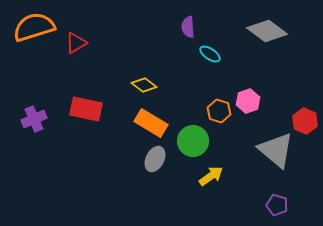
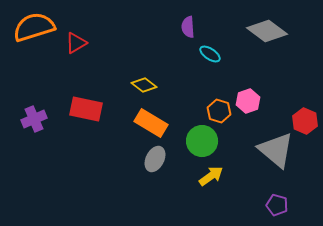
green circle: moved 9 px right
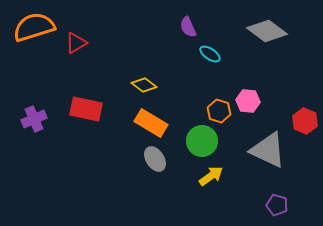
purple semicircle: rotated 20 degrees counterclockwise
pink hexagon: rotated 25 degrees clockwise
gray triangle: moved 8 px left; rotated 15 degrees counterclockwise
gray ellipse: rotated 60 degrees counterclockwise
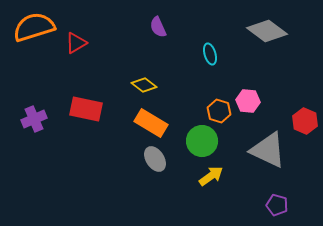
purple semicircle: moved 30 px left
cyan ellipse: rotated 40 degrees clockwise
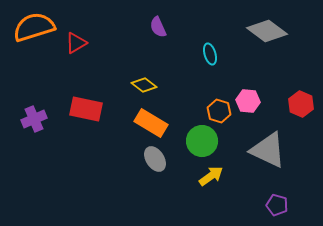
red hexagon: moved 4 px left, 17 px up
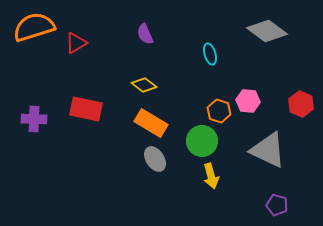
purple semicircle: moved 13 px left, 7 px down
purple cross: rotated 25 degrees clockwise
yellow arrow: rotated 110 degrees clockwise
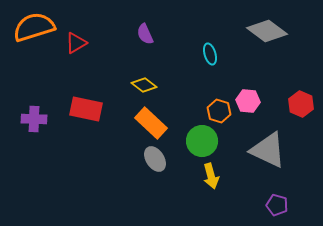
orange rectangle: rotated 12 degrees clockwise
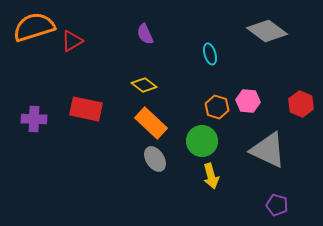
red triangle: moved 4 px left, 2 px up
orange hexagon: moved 2 px left, 4 px up
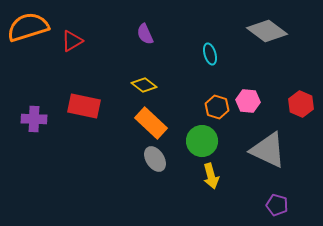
orange semicircle: moved 6 px left
red rectangle: moved 2 px left, 3 px up
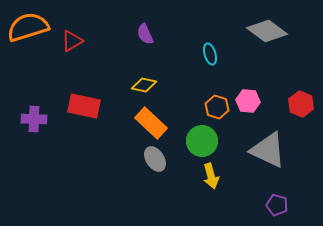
yellow diamond: rotated 25 degrees counterclockwise
